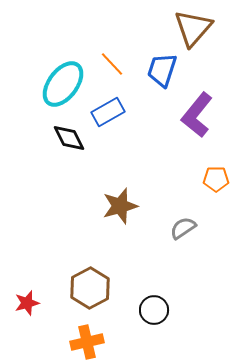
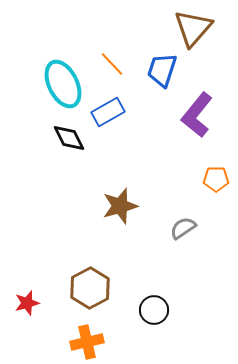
cyan ellipse: rotated 63 degrees counterclockwise
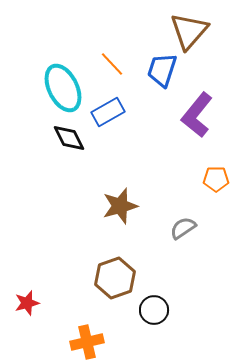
brown triangle: moved 4 px left, 3 px down
cyan ellipse: moved 4 px down
brown hexagon: moved 25 px right, 10 px up; rotated 9 degrees clockwise
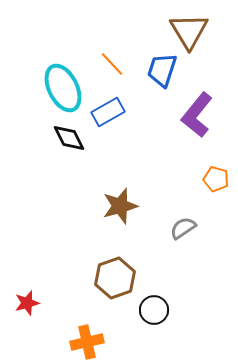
brown triangle: rotated 12 degrees counterclockwise
orange pentagon: rotated 15 degrees clockwise
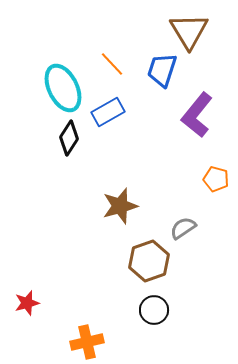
black diamond: rotated 60 degrees clockwise
brown hexagon: moved 34 px right, 17 px up
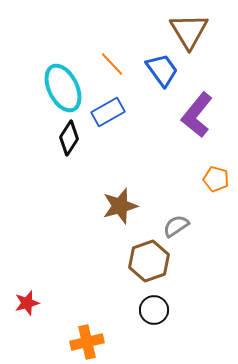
blue trapezoid: rotated 126 degrees clockwise
gray semicircle: moved 7 px left, 2 px up
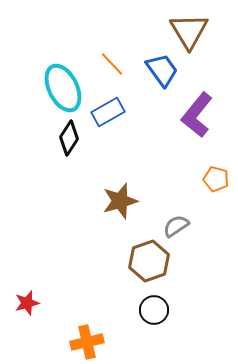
brown star: moved 5 px up
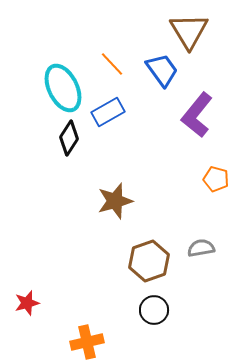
brown star: moved 5 px left
gray semicircle: moved 25 px right, 22 px down; rotated 24 degrees clockwise
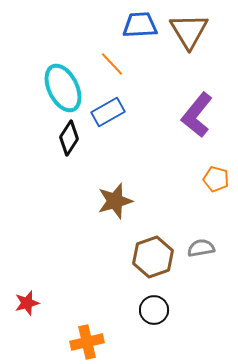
blue trapezoid: moved 22 px left, 45 px up; rotated 57 degrees counterclockwise
brown hexagon: moved 4 px right, 4 px up
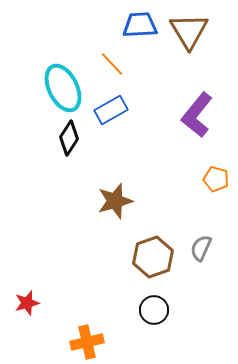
blue rectangle: moved 3 px right, 2 px up
gray semicircle: rotated 56 degrees counterclockwise
